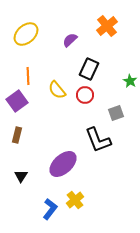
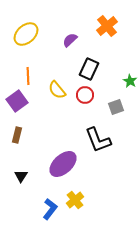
gray square: moved 6 px up
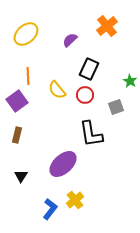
black L-shape: moved 7 px left, 6 px up; rotated 12 degrees clockwise
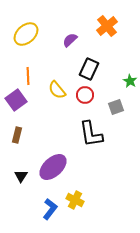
purple square: moved 1 px left, 1 px up
purple ellipse: moved 10 px left, 3 px down
yellow cross: rotated 24 degrees counterclockwise
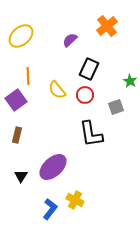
yellow ellipse: moved 5 px left, 2 px down
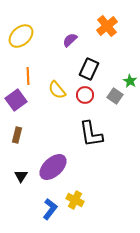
gray square: moved 1 px left, 11 px up; rotated 35 degrees counterclockwise
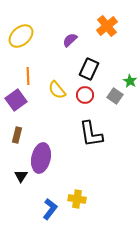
purple ellipse: moved 12 px left, 9 px up; rotated 36 degrees counterclockwise
yellow cross: moved 2 px right, 1 px up; rotated 18 degrees counterclockwise
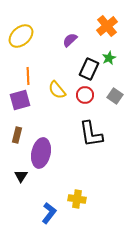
green star: moved 21 px left, 23 px up; rotated 16 degrees clockwise
purple square: moved 4 px right; rotated 20 degrees clockwise
purple ellipse: moved 5 px up
blue L-shape: moved 1 px left, 4 px down
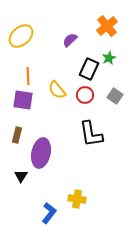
purple square: moved 3 px right; rotated 25 degrees clockwise
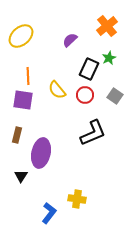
black L-shape: moved 2 px right, 1 px up; rotated 104 degrees counterclockwise
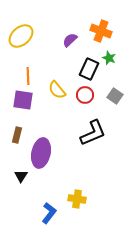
orange cross: moved 6 px left, 5 px down; rotated 30 degrees counterclockwise
green star: rotated 24 degrees counterclockwise
